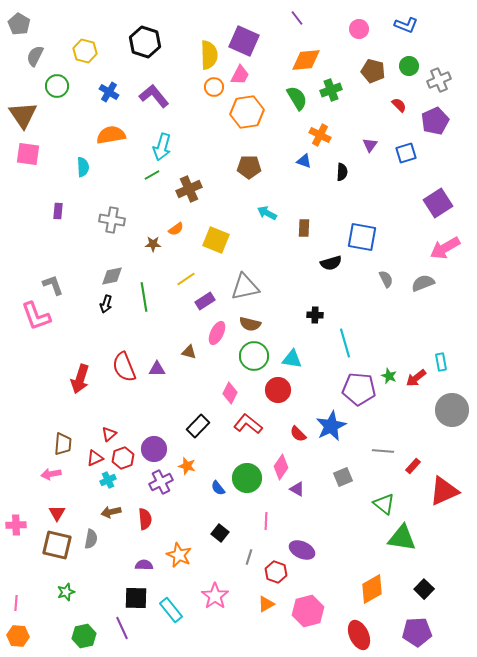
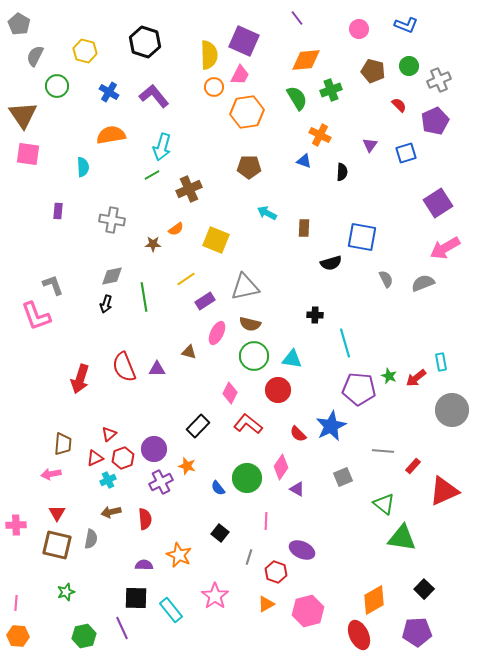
orange diamond at (372, 589): moved 2 px right, 11 px down
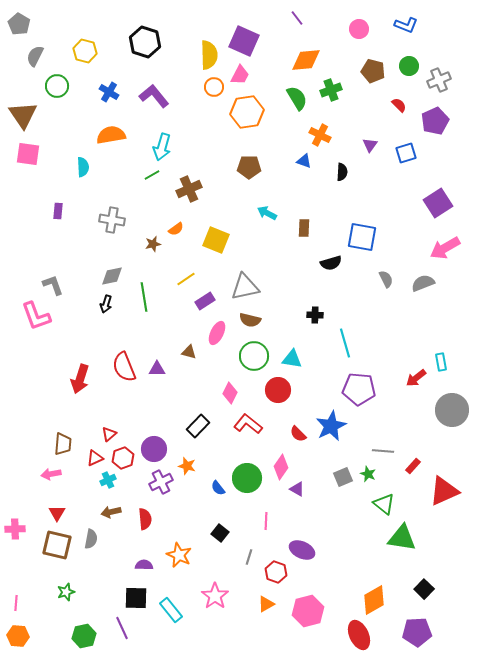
brown star at (153, 244): rotated 14 degrees counterclockwise
brown semicircle at (250, 324): moved 4 px up
green star at (389, 376): moved 21 px left, 98 px down
pink cross at (16, 525): moved 1 px left, 4 px down
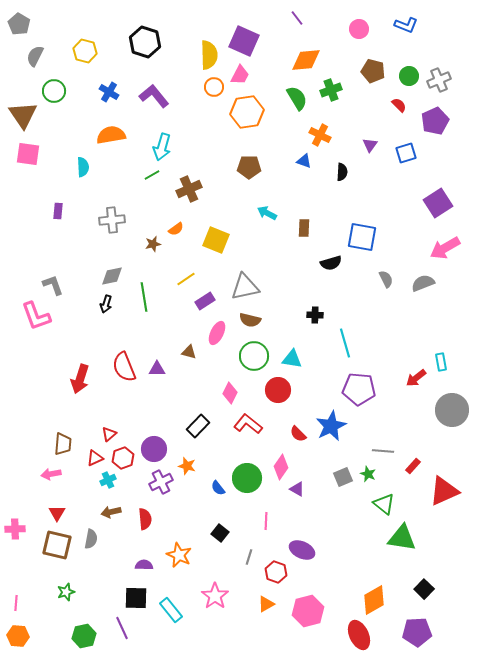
green circle at (409, 66): moved 10 px down
green circle at (57, 86): moved 3 px left, 5 px down
gray cross at (112, 220): rotated 15 degrees counterclockwise
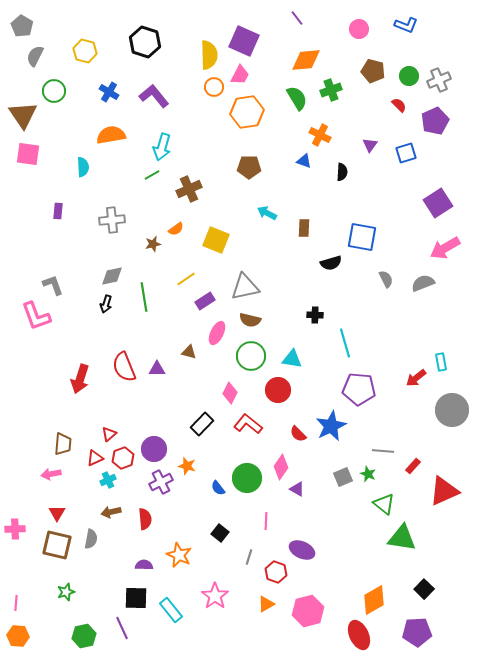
gray pentagon at (19, 24): moved 3 px right, 2 px down
green circle at (254, 356): moved 3 px left
black rectangle at (198, 426): moved 4 px right, 2 px up
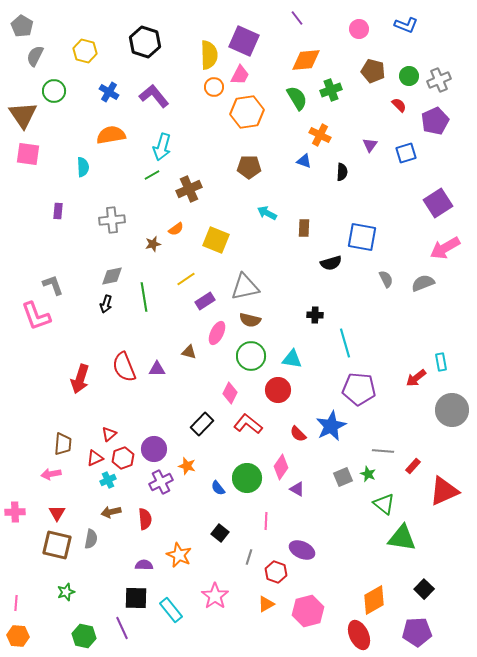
pink cross at (15, 529): moved 17 px up
green hexagon at (84, 636): rotated 25 degrees clockwise
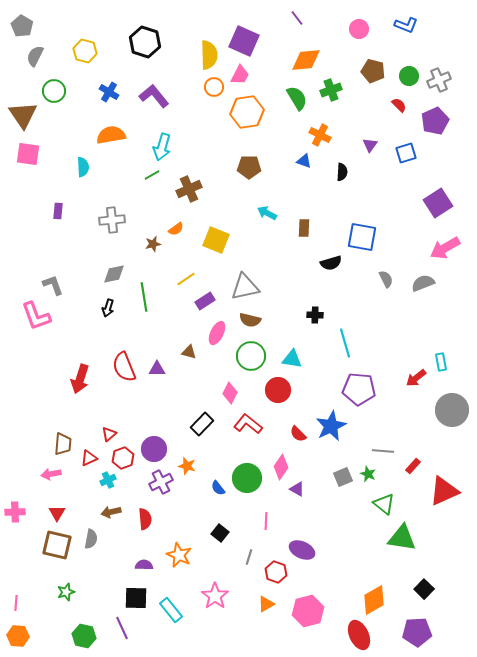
gray diamond at (112, 276): moved 2 px right, 2 px up
black arrow at (106, 304): moved 2 px right, 4 px down
red triangle at (95, 458): moved 6 px left
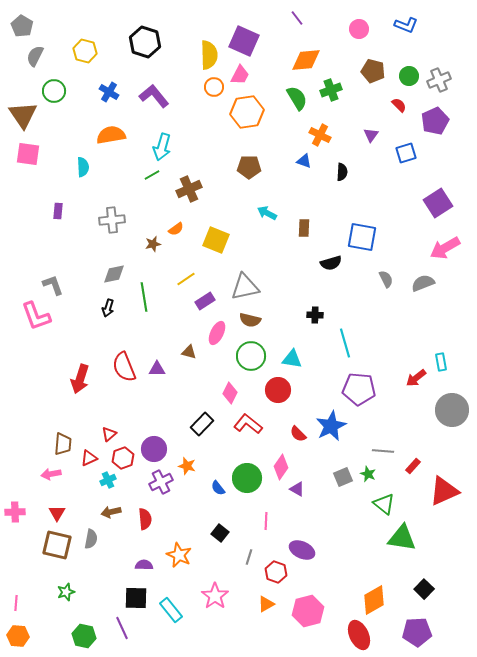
purple triangle at (370, 145): moved 1 px right, 10 px up
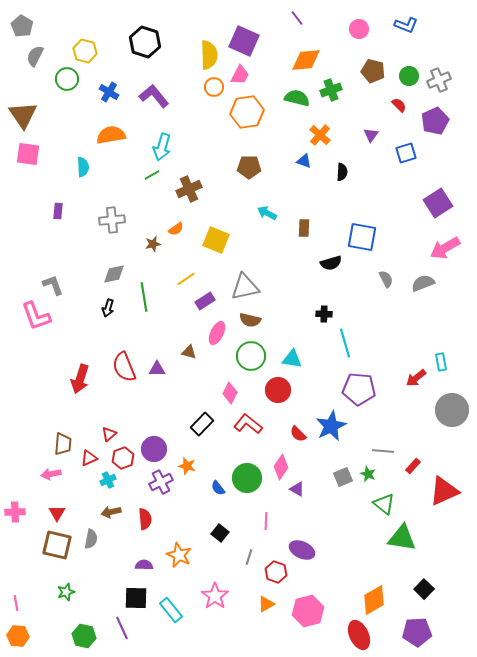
green circle at (54, 91): moved 13 px right, 12 px up
green semicircle at (297, 98): rotated 45 degrees counterclockwise
orange cross at (320, 135): rotated 15 degrees clockwise
black cross at (315, 315): moved 9 px right, 1 px up
pink line at (16, 603): rotated 14 degrees counterclockwise
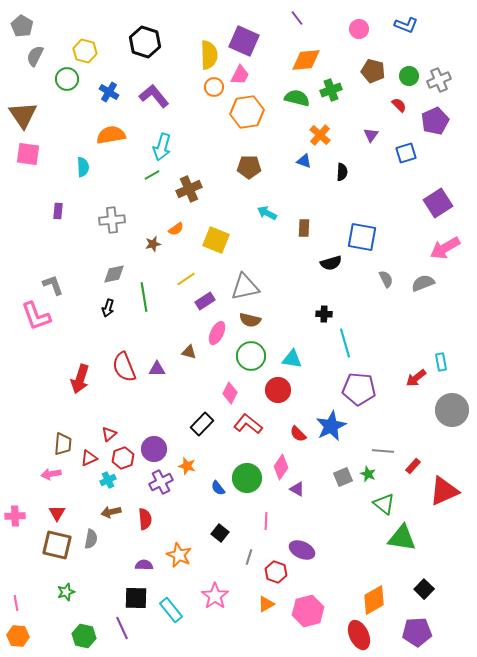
pink cross at (15, 512): moved 4 px down
